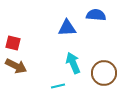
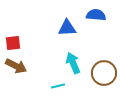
red square: rotated 21 degrees counterclockwise
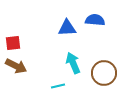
blue semicircle: moved 1 px left, 5 px down
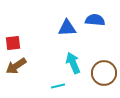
brown arrow: rotated 120 degrees clockwise
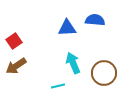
red square: moved 1 px right, 2 px up; rotated 28 degrees counterclockwise
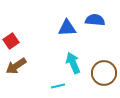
red square: moved 3 px left
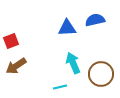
blue semicircle: rotated 18 degrees counterclockwise
red square: rotated 14 degrees clockwise
brown circle: moved 3 px left, 1 px down
cyan line: moved 2 px right, 1 px down
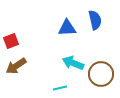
blue semicircle: rotated 90 degrees clockwise
cyan arrow: rotated 45 degrees counterclockwise
cyan line: moved 1 px down
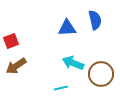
cyan line: moved 1 px right
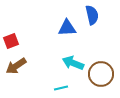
blue semicircle: moved 3 px left, 5 px up
